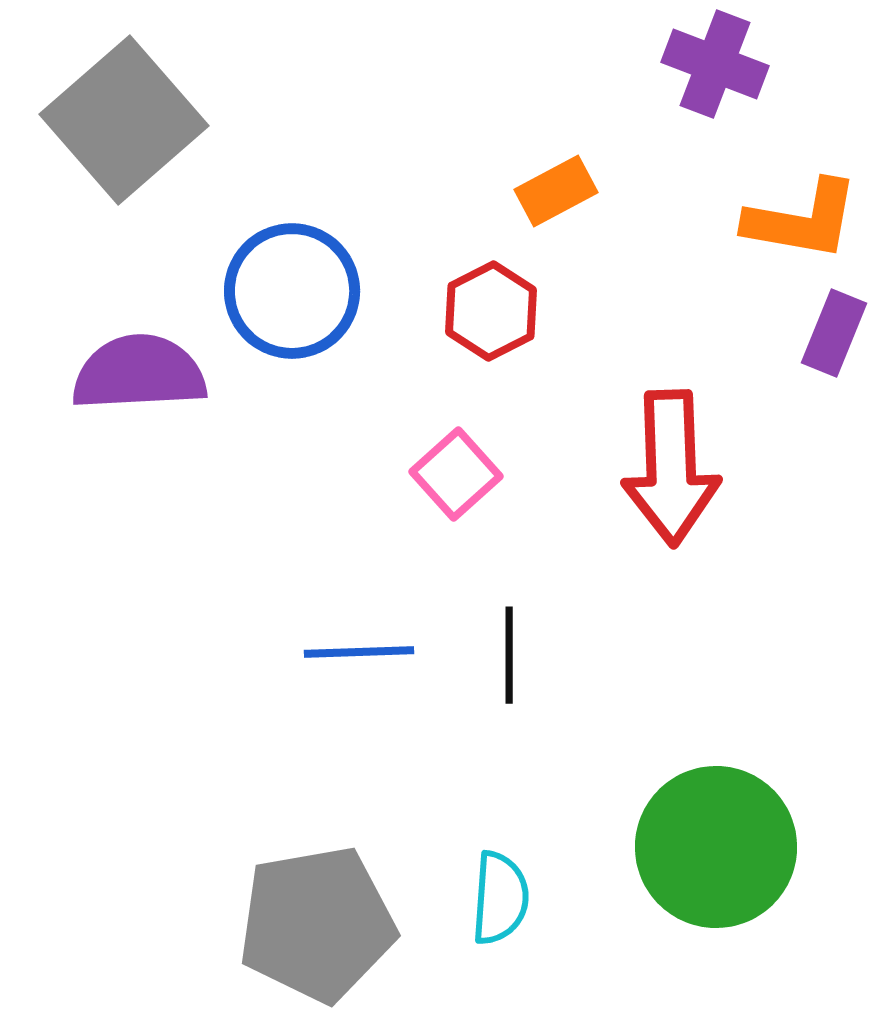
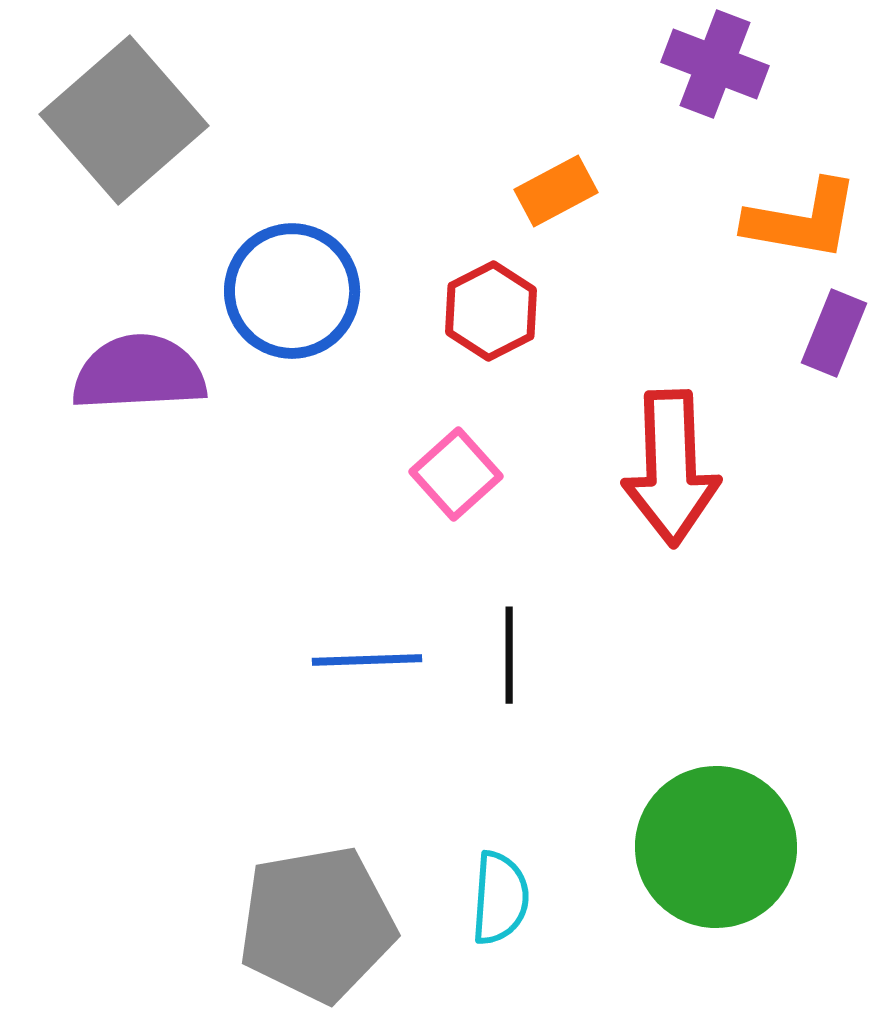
blue line: moved 8 px right, 8 px down
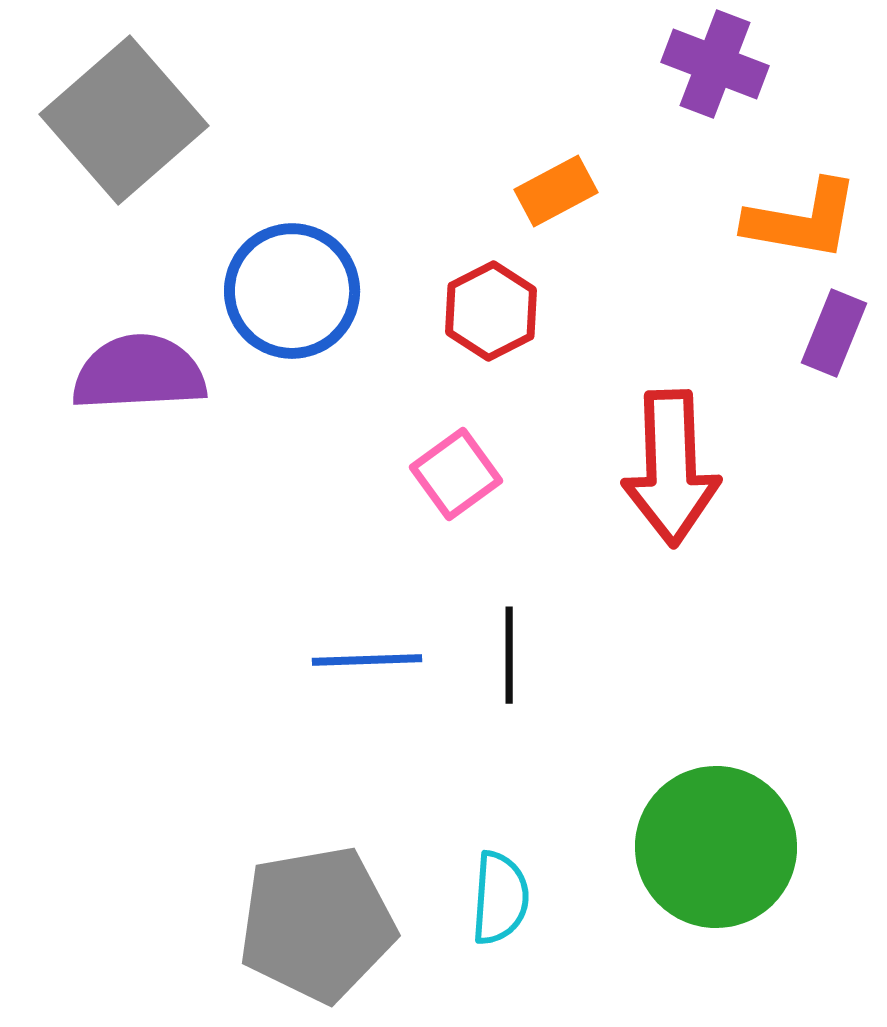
pink square: rotated 6 degrees clockwise
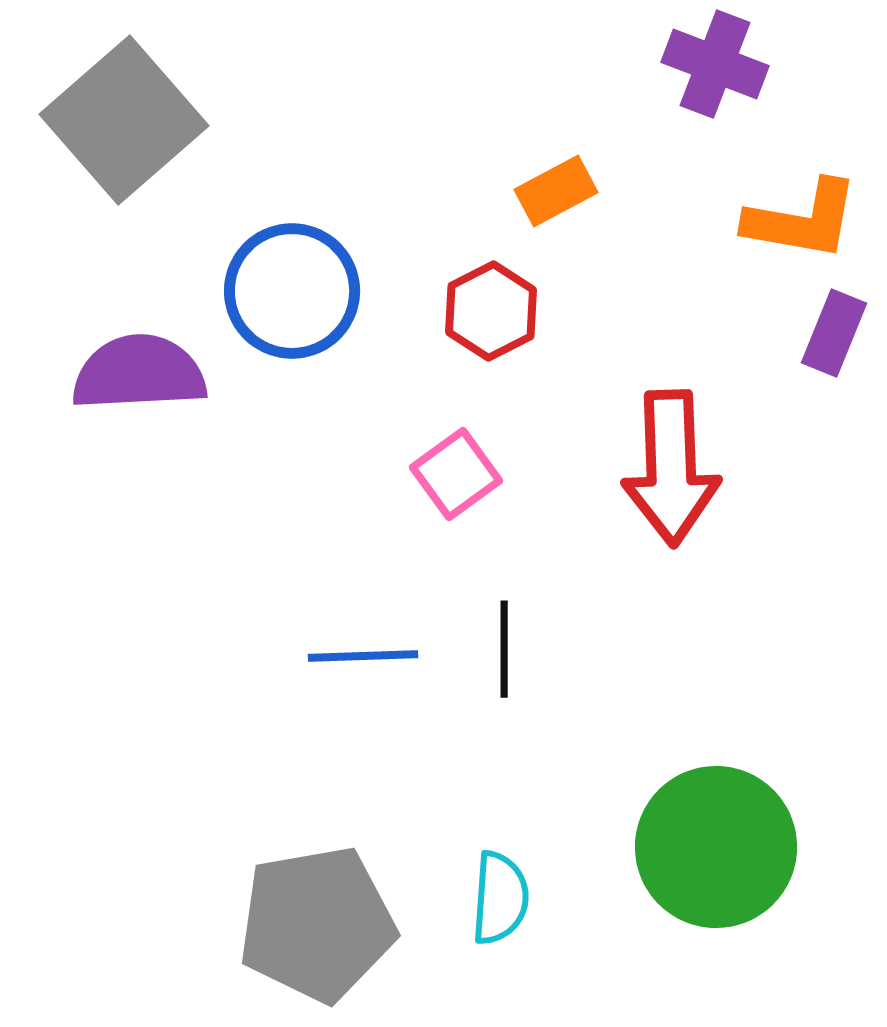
black line: moved 5 px left, 6 px up
blue line: moved 4 px left, 4 px up
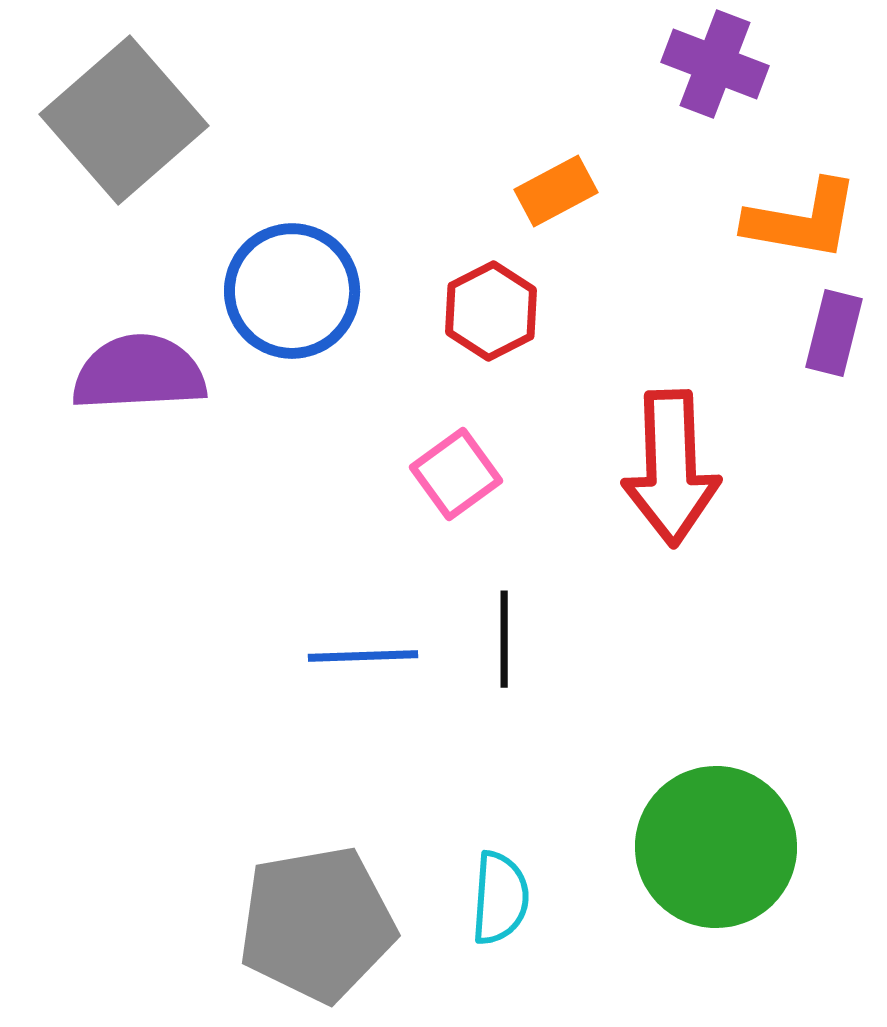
purple rectangle: rotated 8 degrees counterclockwise
black line: moved 10 px up
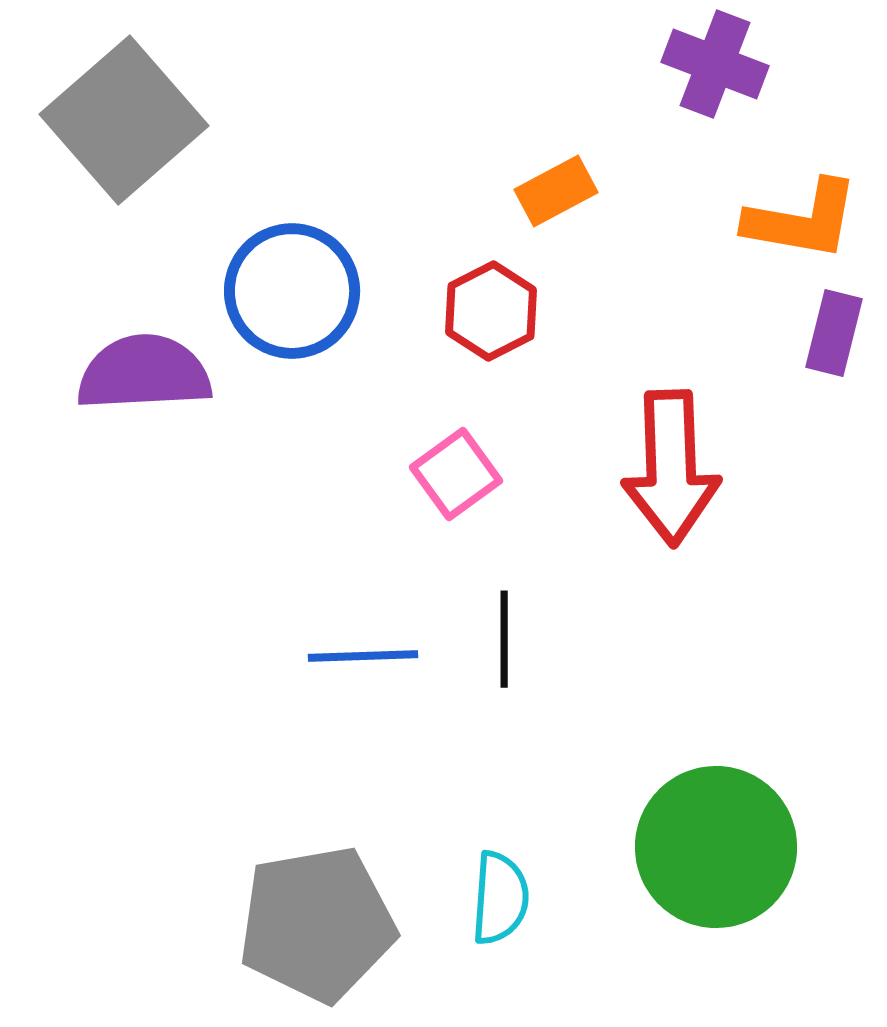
purple semicircle: moved 5 px right
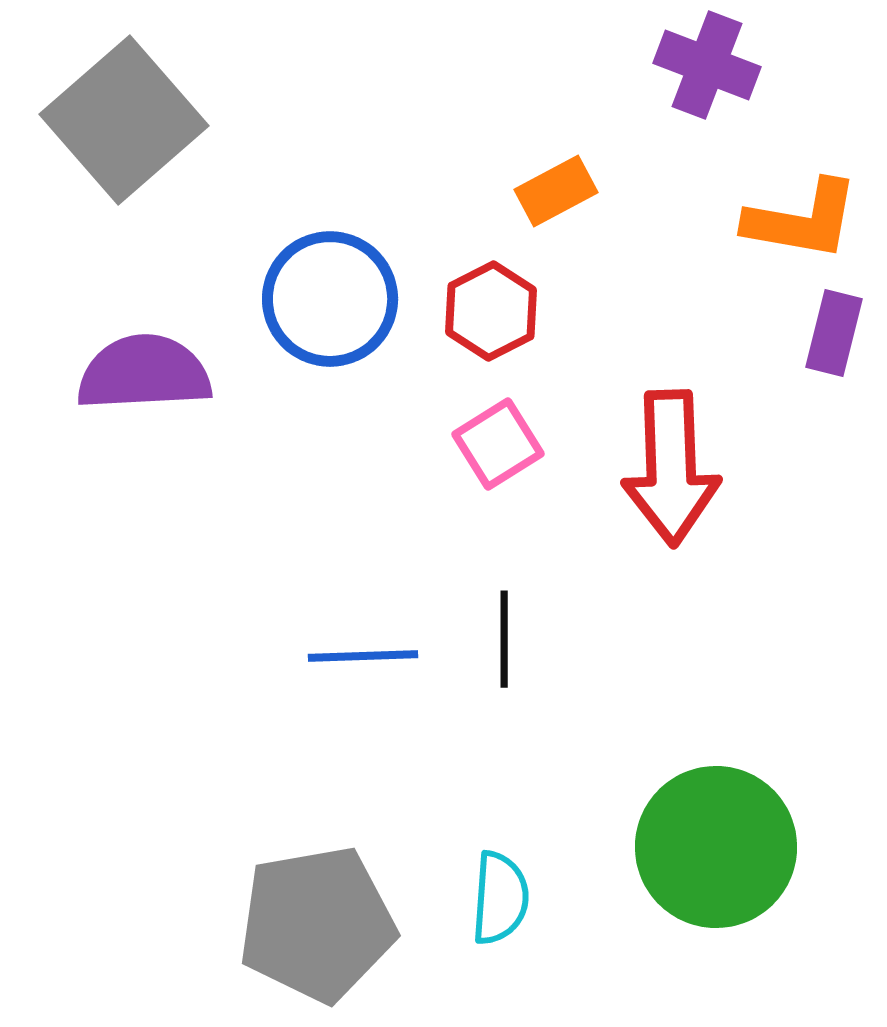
purple cross: moved 8 px left, 1 px down
blue circle: moved 38 px right, 8 px down
pink square: moved 42 px right, 30 px up; rotated 4 degrees clockwise
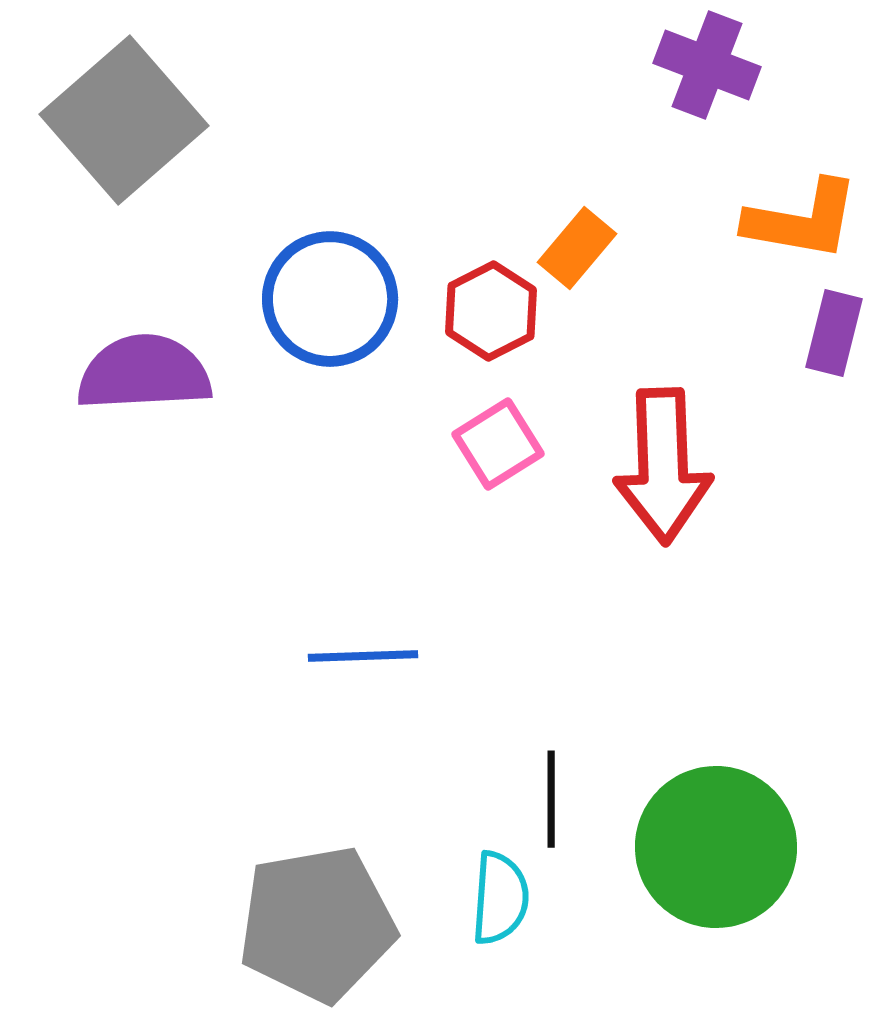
orange rectangle: moved 21 px right, 57 px down; rotated 22 degrees counterclockwise
red arrow: moved 8 px left, 2 px up
black line: moved 47 px right, 160 px down
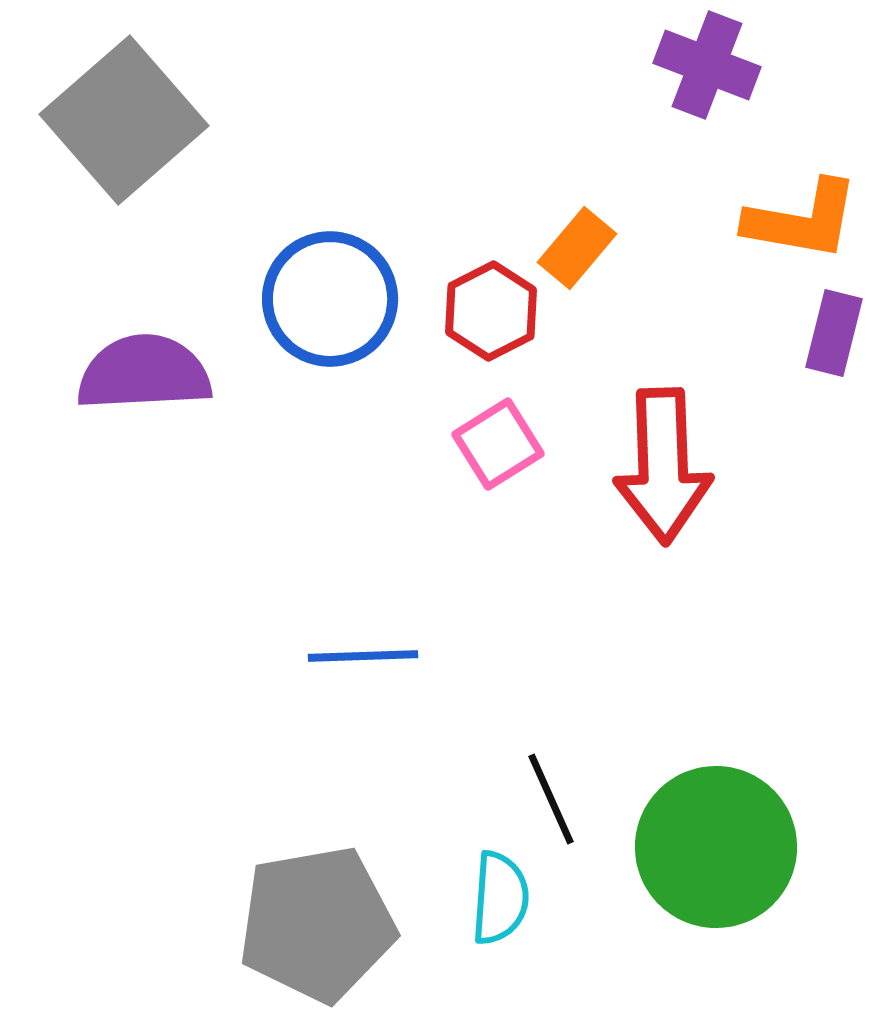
black line: rotated 24 degrees counterclockwise
